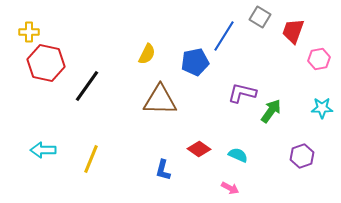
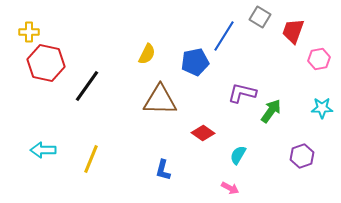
red diamond: moved 4 px right, 16 px up
cyan semicircle: rotated 84 degrees counterclockwise
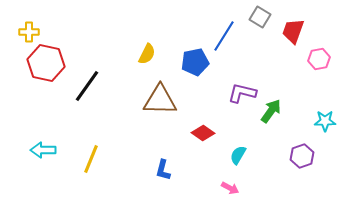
cyan star: moved 3 px right, 13 px down
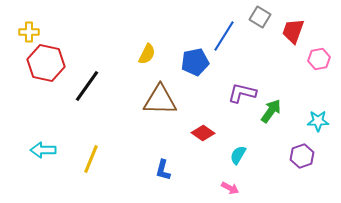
cyan star: moved 7 px left
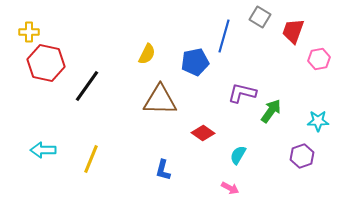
blue line: rotated 16 degrees counterclockwise
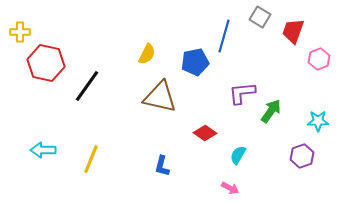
yellow cross: moved 9 px left
pink hexagon: rotated 10 degrees counterclockwise
purple L-shape: rotated 20 degrees counterclockwise
brown triangle: moved 3 px up; rotated 12 degrees clockwise
red diamond: moved 2 px right
blue L-shape: moved 1 px left, 4 px up
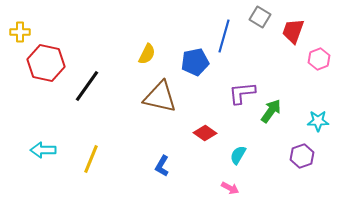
blue L-shape: rotated 15 degrees clockwise
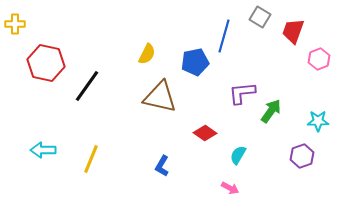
yellow cross: moved 5 px left, 8 px up
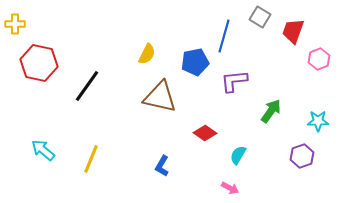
red hexagon: moved 7 px left
purple L-shape: moved 8 px left, 12 px up
cyan arrow: rotated 40 degrees clockwise
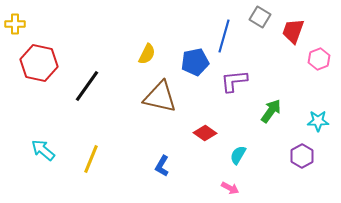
purple hexagon: rotated 10 degrees counterclockwise
